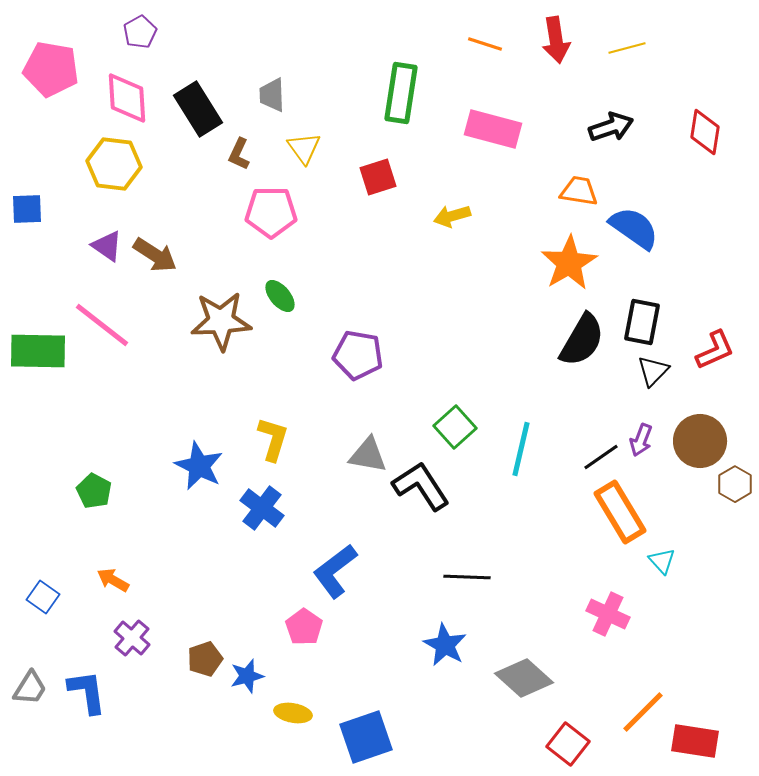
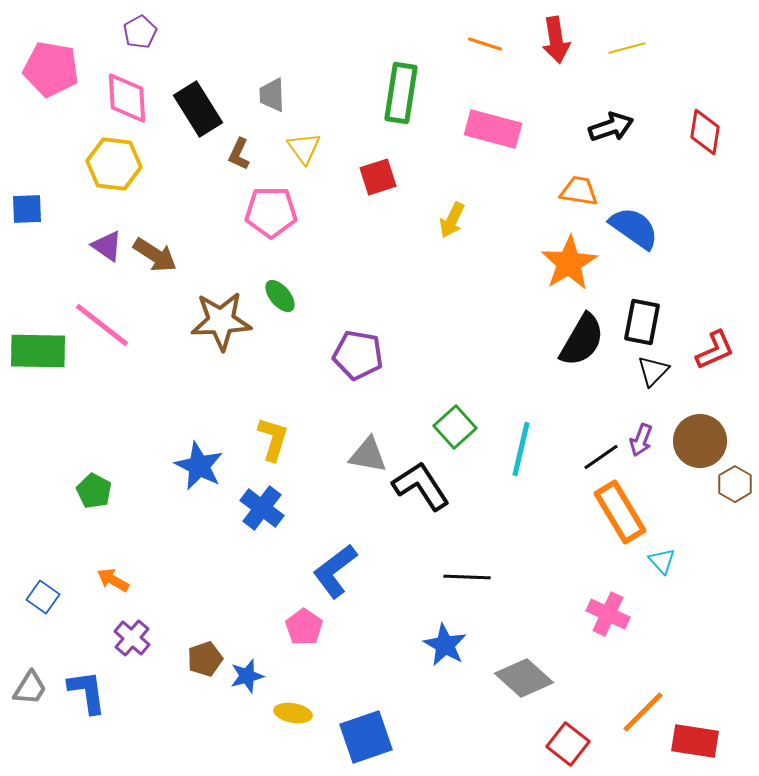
yellow arrow at (452, 216): moved 4 px down; rotated 48 degrees counterclockwise
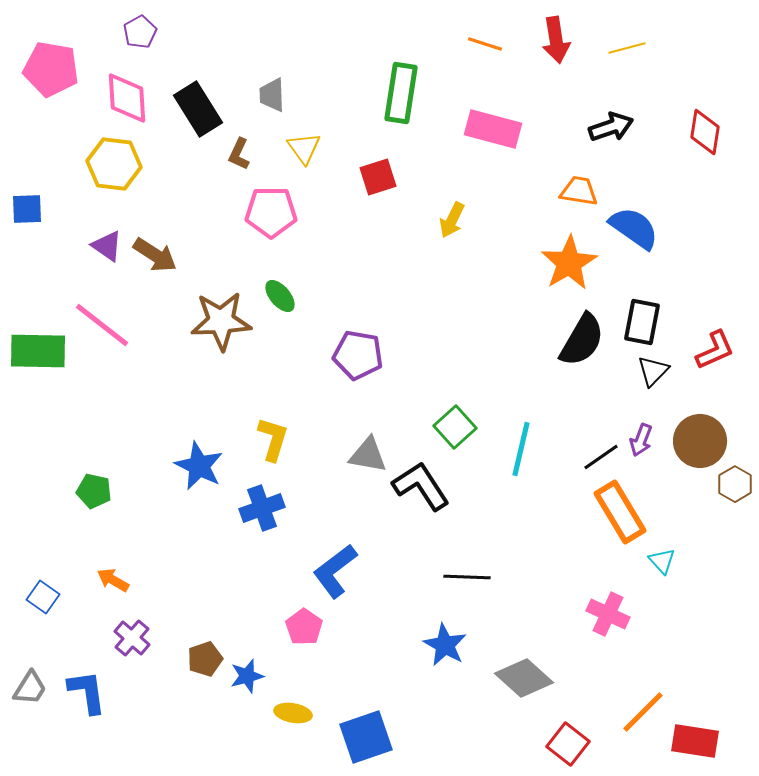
green pentagon at (94, 491): rotated 16 degrees counterclockwise
blue cross at (262, 508): rotated 33 degrees clockwise
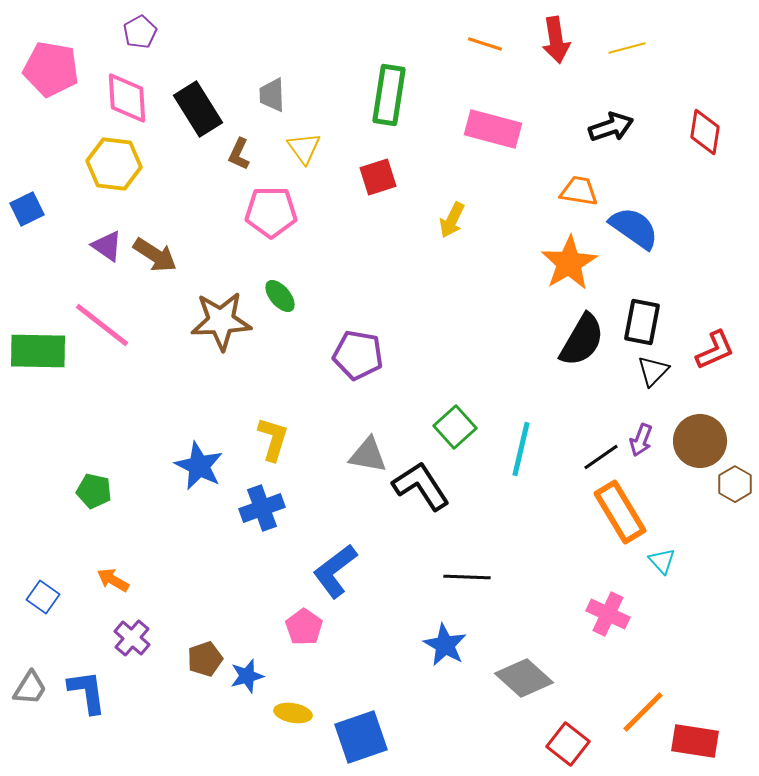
green rectangle at (401, 93): moved 12 px left, 2 px down
blue square at (27, 209): rotated 24 degrees counterclockwise
blue square at (366, 737): moved 5 px left
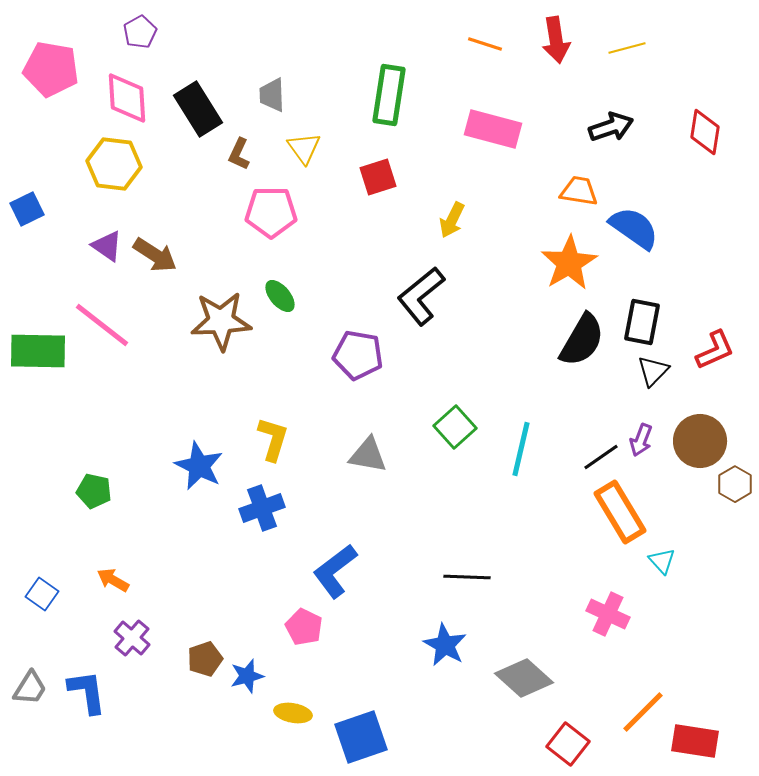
black L-shape at (421, 486): moved 190 px up; rotated 96 degrees counterclockwise
blue square at (43, 597): moved 1 px left, 3 px up
pink pentagon at (304, 627): rotated 9 degrees counterclockwise
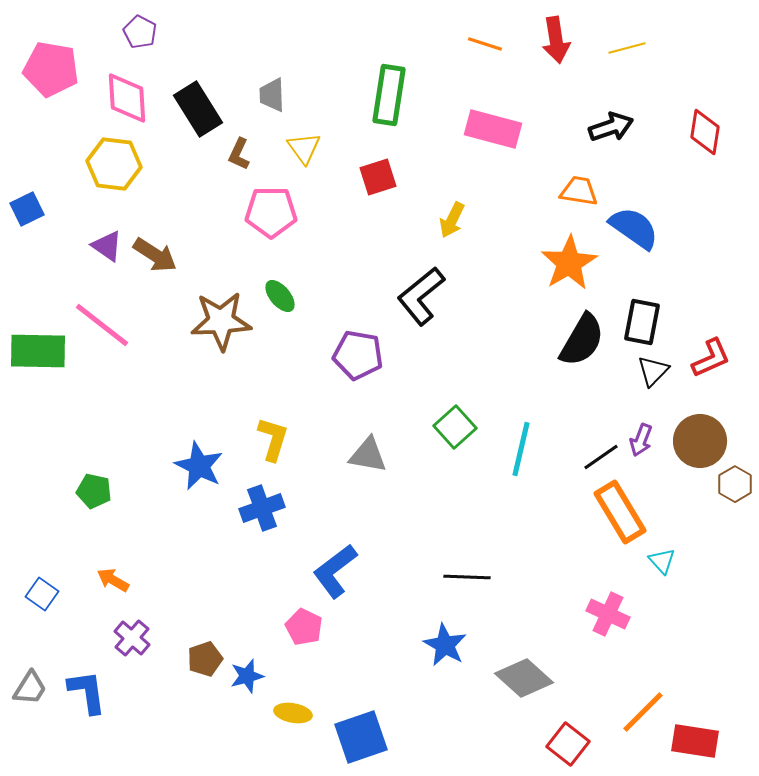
purple pentagon at (140, 32): rotated 16 degrees counterclockwise
red L-shape at (715, 350): moved 4 px left, 8 px down
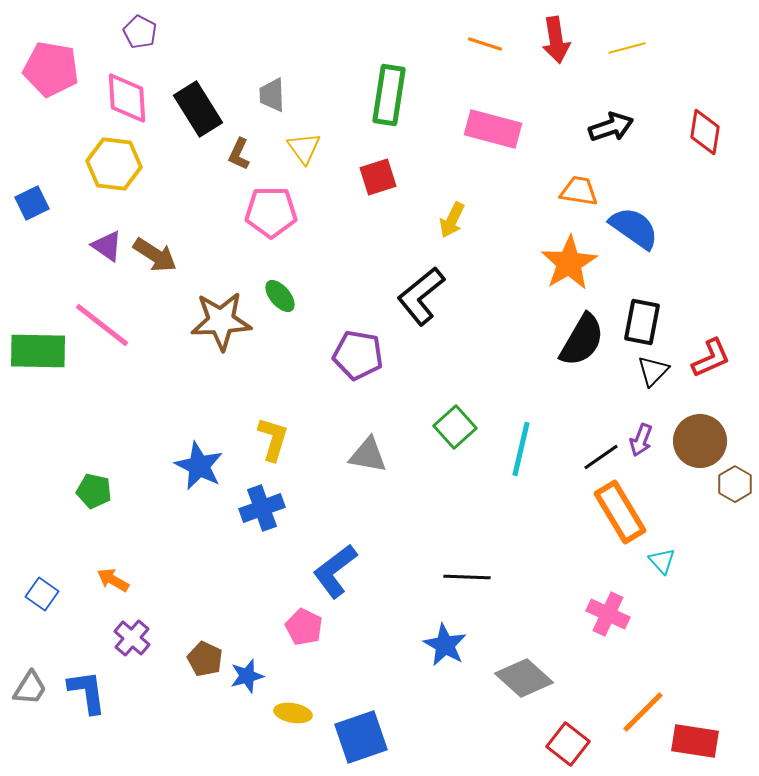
blue square at (27, 209): moved 5 px right, 6 px up
brown pentagon at (205, 659): rotated 28 degrees counterclockwise
